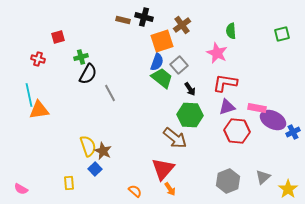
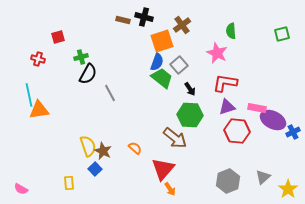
orange semicircle: moved 43 px up
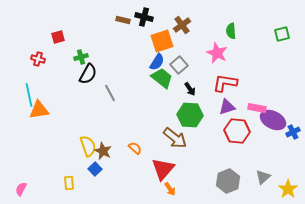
blue semicircle: rotated 12 degrees clockwise
pink semicircle: rotated 88 degrees clockwise
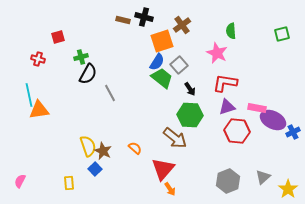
pink semicircle: moved 1 px left, 8 px up
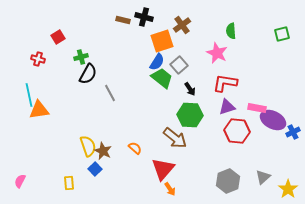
red square: rotated 16 degrees counterclockwise
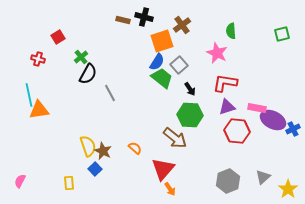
green cross: rotated 24 degrees counterclockwise
blue cross: moved 3 px up
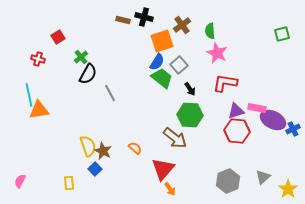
green semicircle: moved 21 px left
purple triangle: moved 9 px right, 4 px down
